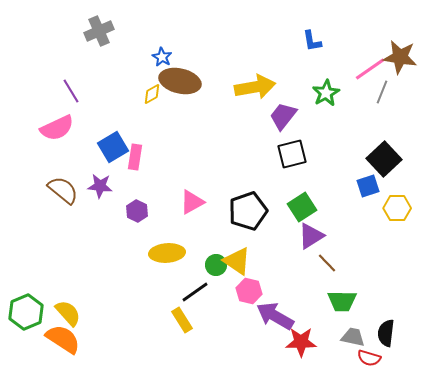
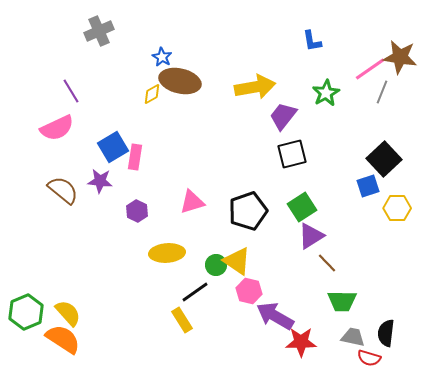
purple star at (100, 186): moved 5 px up
pink triangle at (192, 202): rotated 12 degrees clockwise
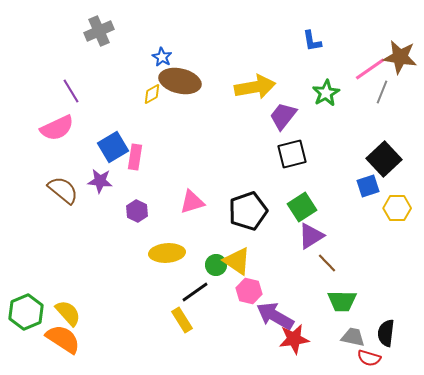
red star at (301, 342): moved 7 px left, 3 px up; rotated 8 degrees counterclockwise
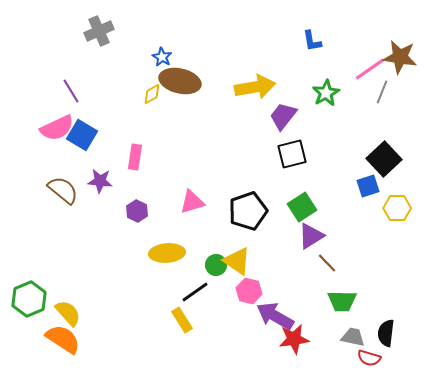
blue square at (113, 147): moved 31 px left, 12 px up; rotated 28 degrees counterclockwise
green hexagon at (26, 312): moved 3 px right, 13 px up
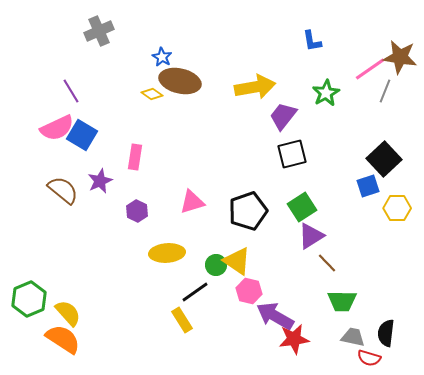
gray line at (382, 92): moved 3 px right, 1 px up
yellow diamond at (152, 94): rotated 65 degrees clockwise
purple star at (100, 181): rotated 30 degrees counterclockwise
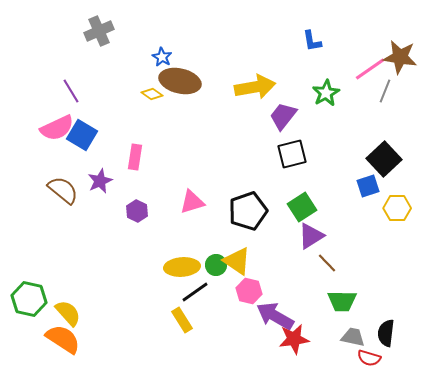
yellow ellipse at (167, 253): moved 15 px right, 14 px down
green hexagon at (29, 299): rotated 24 degrees counterclockwise
